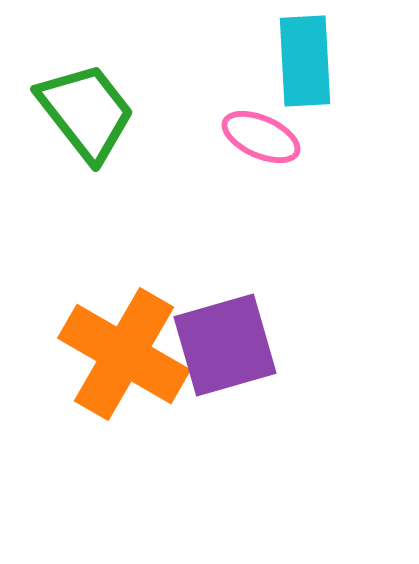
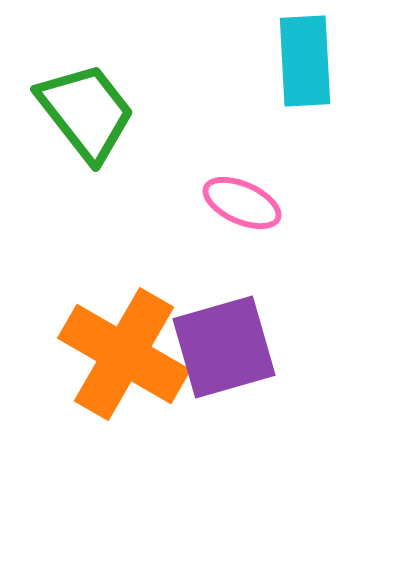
pink ellipse: moved 19 px left, 66 px down
purple square: moved 1 px left, 2 px down
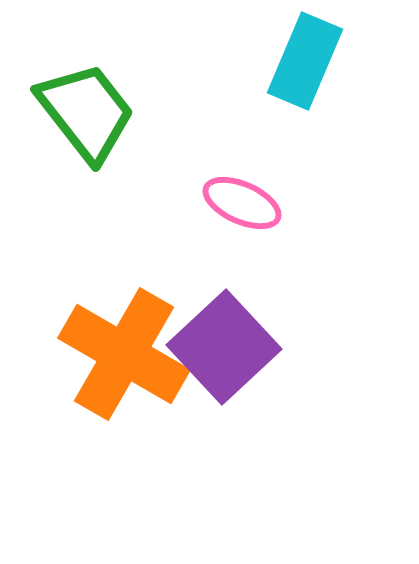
cyan rectangle: rotated 26 degrees clockwise
purple square: rotated 27 degrees counterclockwise
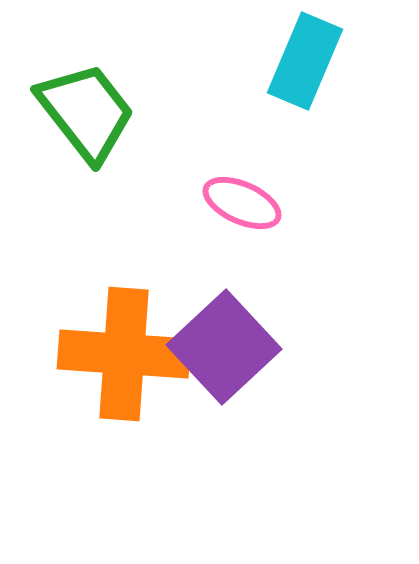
orange cross: rotated 26 degrees counterclockwise
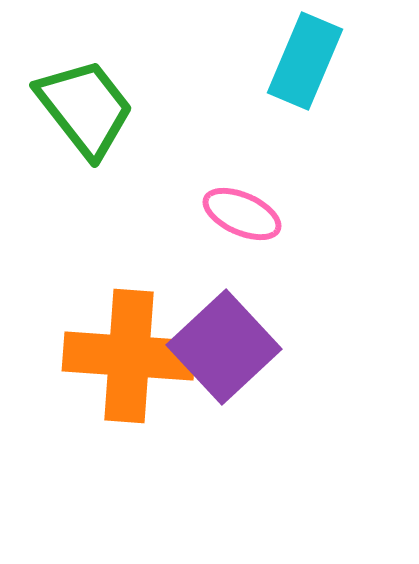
green trapezoid: moved 1 px left, 4 px up
pink ellipse: moved 11 px down
orange cross: moved 5 px right, 2 px down
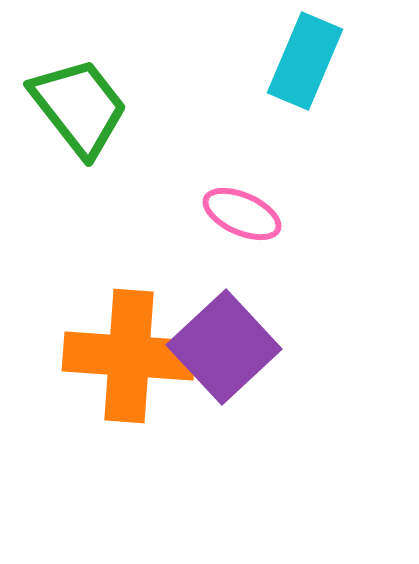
green trapezoid: moved 6 px left, 1 px up
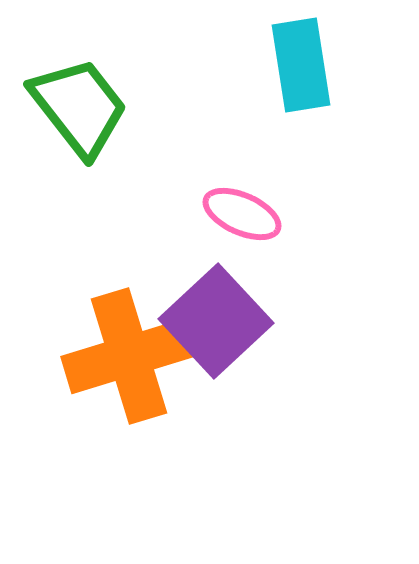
cyan rectangle: moved 4 px left, 4 px down; rotated 32 degrees counterclockwise
purple square: moved 8 px left, 26 px up
orange cross: rotated 21 degrees counterclockwise
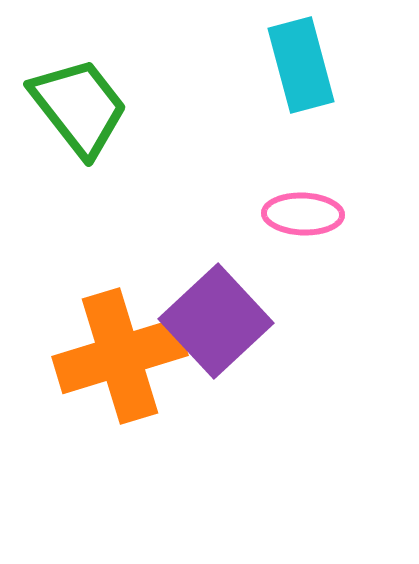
cyan rectangle: rotated 6 degrees counterclockwise
pink ellipse: moved 61 px right; rotated 22 degrees counterclockwise
orange cross: moved 9 px left
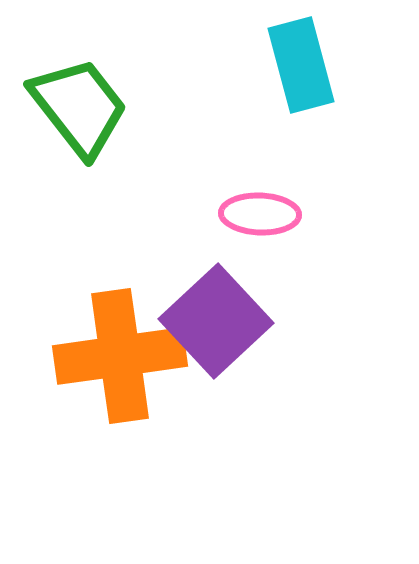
pink ellipse: moved 43 px left
orange cross: rotated 9 degrees clockwise
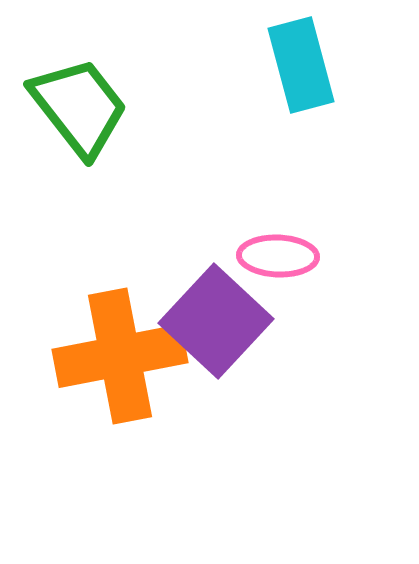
pink ellipse: moved 18 px right, 42 px down
purple square: rotated 4 degrees counterclockwise
orange cross: rotated 3 degrees counterclockwise
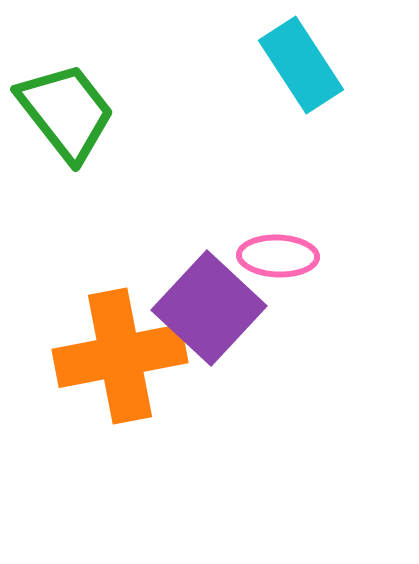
cyan rectangle: rotated 18 degrees counterclockwise
green trapezoid: moved 13 px left, 5 px down
purple square: moved 7 px left, 13 px up
